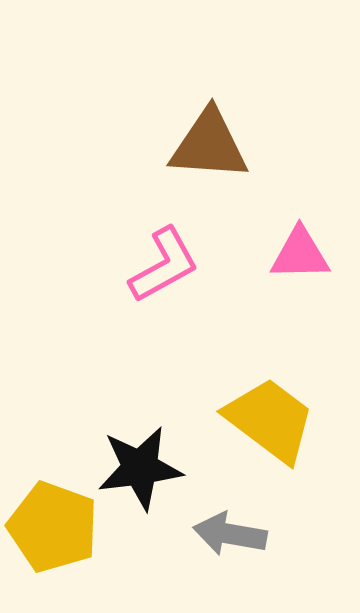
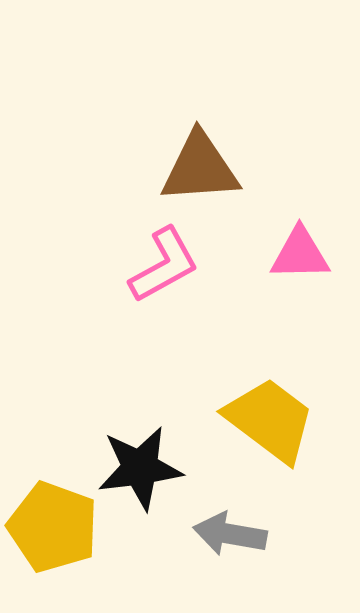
brown triangle: moved 9 px left, 23 px down; rotated 8 degrees counterclockwise
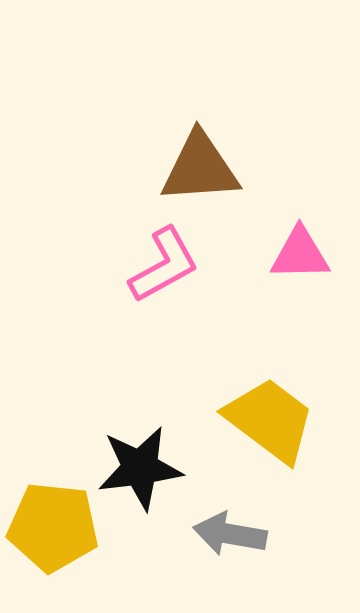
yellow pentagon: rotated 14 degrees counterclockwise
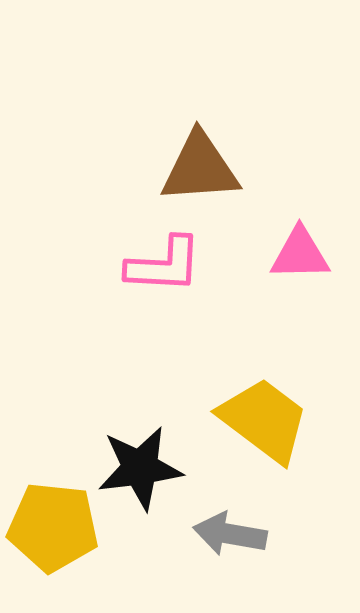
pink L-shape: rotated 32 degrees clockwise
yellow trapezoid: moved 6 px left
